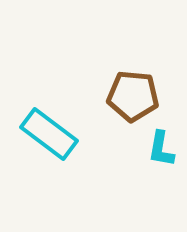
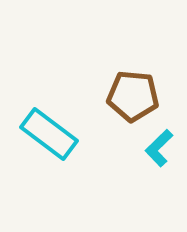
cyan L-shape: moved 2 px left, 1 px up; rotated 36 degrees clockwise
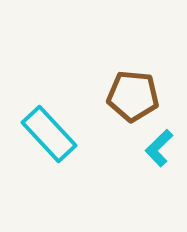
cyan rectangle: rotated 10 degrees clockwise
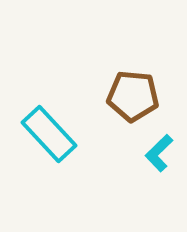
cyan L-shape: moved 5 px down
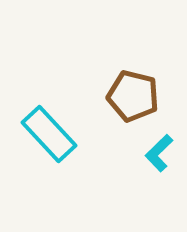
brown pentagon: rotated 9 degrees clockwise
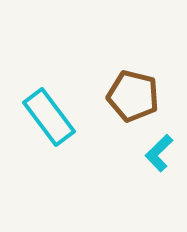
cyan rectangle: moved 17 px up; rotated 6 degrees clockwise
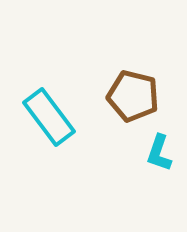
cyan L-shape: rotated 27 degrees counterclockwise
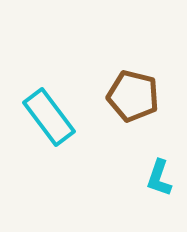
cyan L-shape: moved 25 px down
